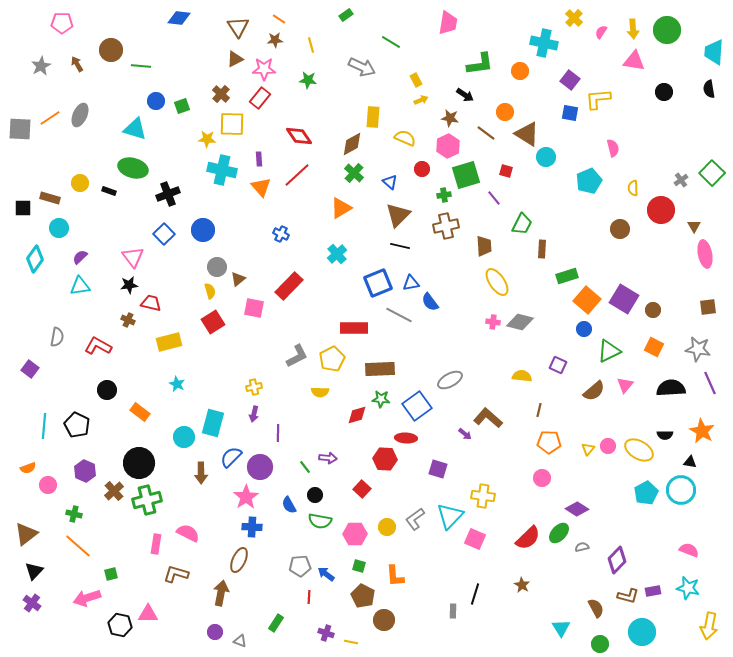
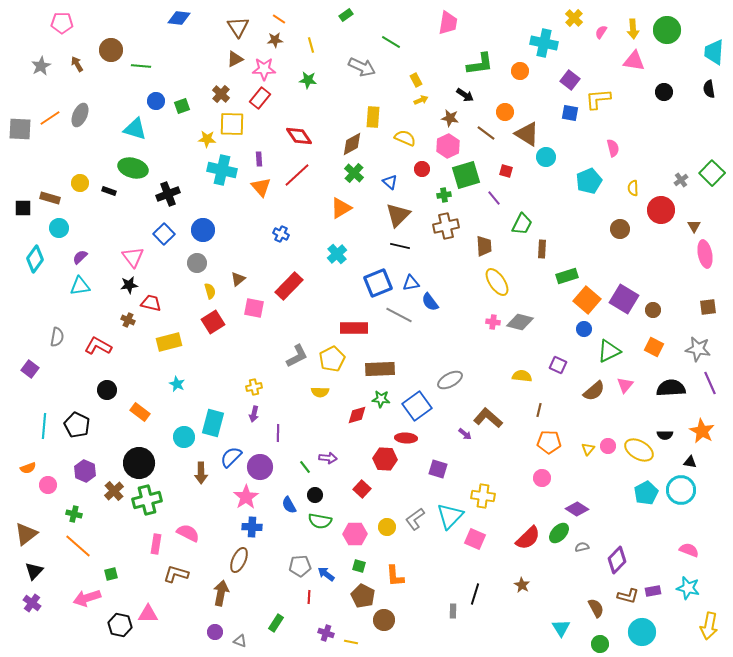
gray circle at (217, 267): moved 20 px left, 4 px up
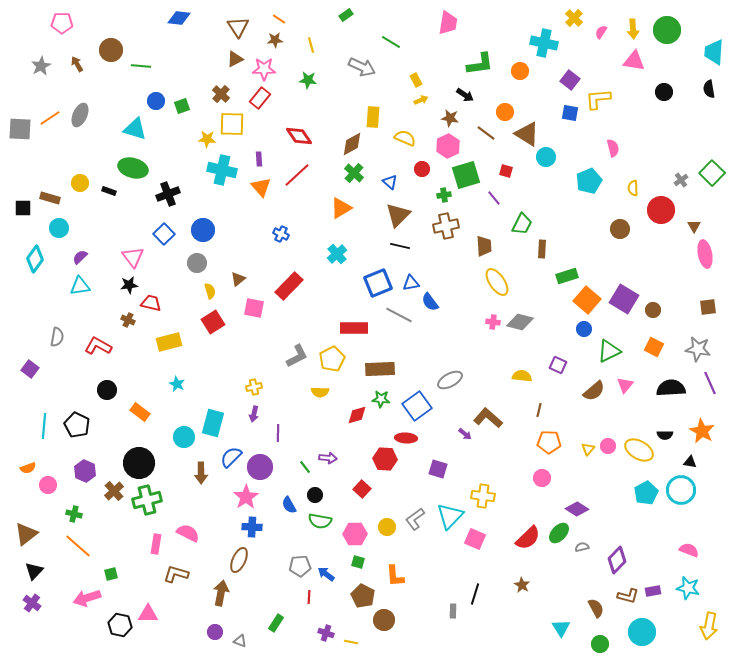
green square at (359, 566): moved 1 px left, 4 px up
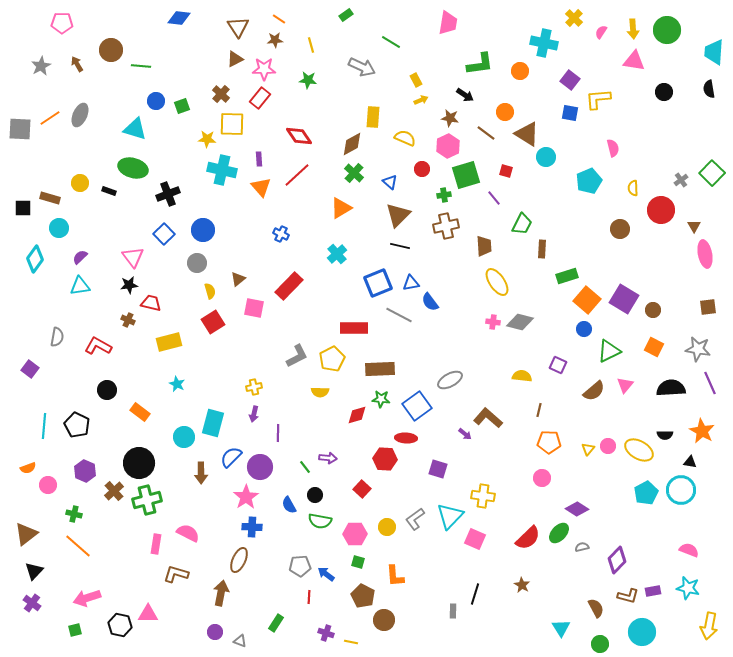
green square at (111, 574): moved 36 px left, 56 px down
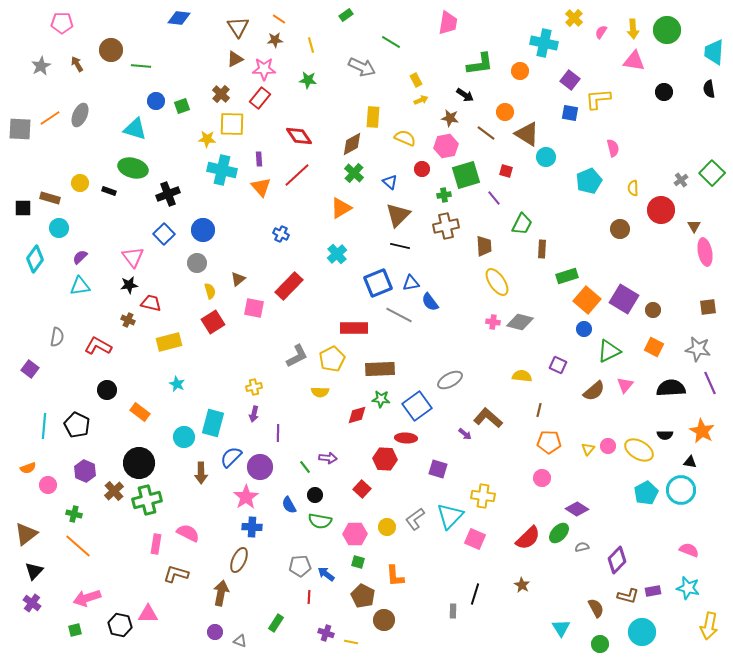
pink hexagon at (448, 146): moved 2 px left; rotated 15 degrees clockwise
pink ellipse at (705, 254): moved 2 px up
